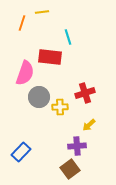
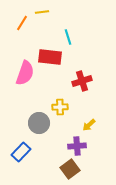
orange line: rotated 14 degrees clockwise
red cross: moved 3 px left, 12 px up
gray circle: moved 26 px down
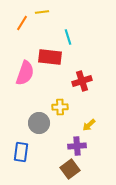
blue rectangle: rotated 36 degrees counterclockwise
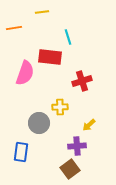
orange line: moved 8 px left, 5 px down; rotated 49 degrees clockwise
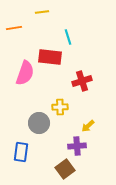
yellow arrow: moved 1 px left, 1 px down
brown square: moved 5 px left
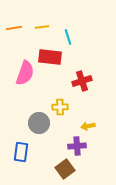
yellow line: moved 15 px down
yellow arrow: rotated 32 degrees clockwise
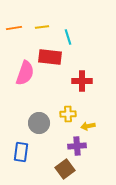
red cross: rotated 18 degrees clockwise
yellow cross: moved 8 px right, 7 px down
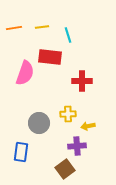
cyan line: moved 2 px up
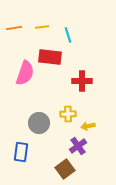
purple cross: moved 1 px right; rotated 30 degrees counterclockwise
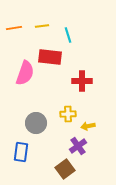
yellow line: moved 1 px up
gray circle: moved 3 px left
